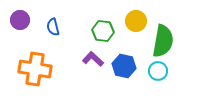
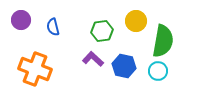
purple circle: moved 1 px right
green hexagon: moved 1 px left; rotated 15 degrees counterclockwise
orange cross: rotated 12 degrees clockwise
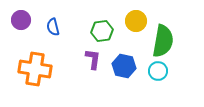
purple L-shape: rotated 55 degrees clockwise
orange cross: rotated 12 degrees counterclockwise
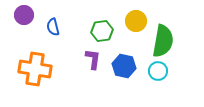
purple circle: moved 3 px right, 5 px up
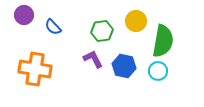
blue semicircle: rotated 30 degrees counterclockwise
purple L-shape: rotated 35 degrees counterclockwise
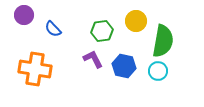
blue semicircle: moved 2 px down
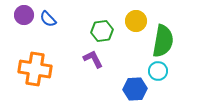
blue semicircle: moved 5 px left, 10 px up
blue hexagon: moved 11 px right, 23 px down; rotated 15 degrees counterclockwise
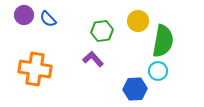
yellow circle: moved 2 px right
purple L-shape: rotated 15 degrees counterclockwise
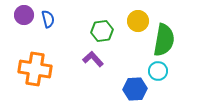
blue semicircle: rotated 150 degrees counterclockwise
green semicircle: moved 1 px right, 1 px up
